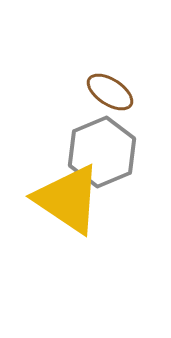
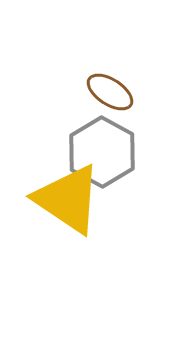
gray hexagon: rotated 8 degrees counterclockwise
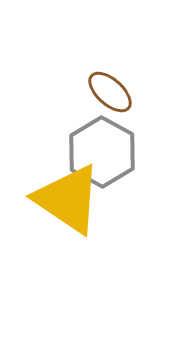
brown ellipse: rotated 9 degrees clockwise
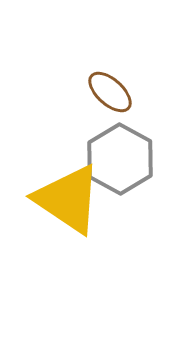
gray hexagon: moved 18 px right, 7 px down
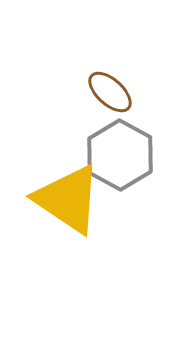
gray hexagon: moved 4 px up
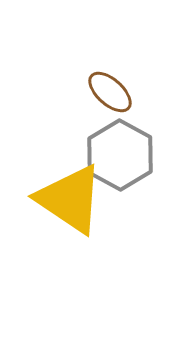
yellow triangle: moved 2 px right
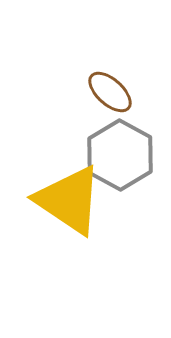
yellow triangle: moved 1 px left, 1 px down
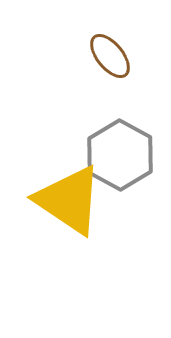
brown ellipse: moved 36 px up; rotated 9 degrees clockwise
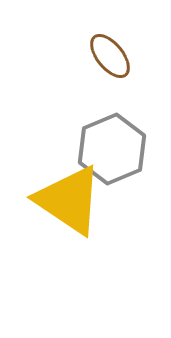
gray hexagon: moved 8 px left, 6 px up; rotated 8 degrees clockwise
